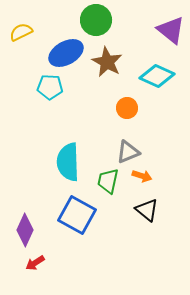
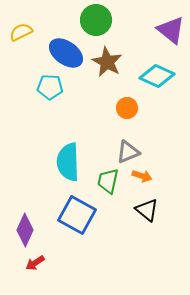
blue ellipse: rotated 64 degrees clockwise
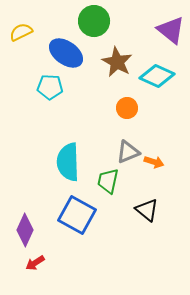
green circle: moved 2 px left, 1 px down
brown star: moved 10 px right
orange arrow: moved 12 px right, 14 px up
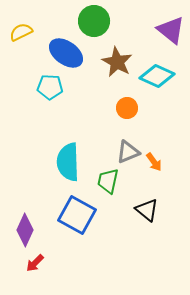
orange arrow: rotated 36 degrees clockwise
red arrow: rotated 12 degrees counterclockwise
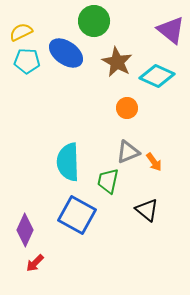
cyan pentagon: moved 23 px left, 26 px up
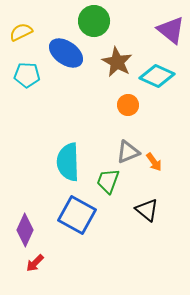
cyan pentagon: moved 14 px down
orange circle: moved 1 px right, 3 px up
green trapezoid: rotated 8 degrees clockwise
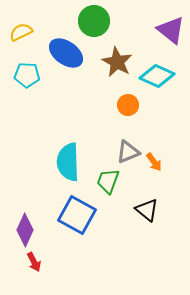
red arrow: moved 1 px left, 1 px up; rotated 72 degrees counterclockwise
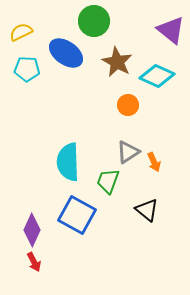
cyan pentagon: moved 6 px up
gray triangle: rotated 10 degrees counterclockwise
orange arrow: rotated 12 degrees clockwise
purple diamond: moved 7 px right
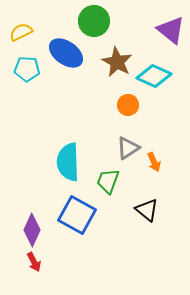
cyan diamond: moved 3 px left
gray triangle: moved 4 px up
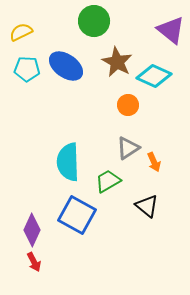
blue ellipse: moved 13 px down
green trapezoid: rotated 40 degrees clockwise
black triangle: moved 4 px up
